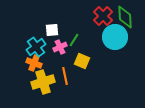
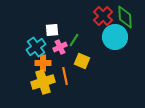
orange cross: moved 9 px right; rotated 21 degrees counterclockwise
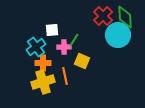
cyan circle: moved 3 px right, 2 px up
pink cross: moved 4 px right; rotated 24 degrees clockwise
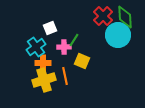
white square: moved 2 px left, 2 px up; rotated 16 degrees counterclockwise
yellow cross: moved 1 px right, 2 px up
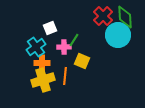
orange cross: moved 1 px left
orange line: rotated 18 degrees clockwise
yellow cross: moved 1 px left
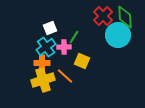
green line: moved 3 px up
cyan cross: moved 10 px right
orange line: rotated 54 degrees counterclockwise
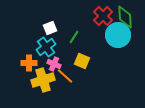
pink cross: moved 10 px left, 17 px down; rotated 24 degrees clockwise
orange cross: moved 13 px left
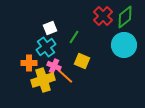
green diamond: rotated 55 degrees clockwise
cyan circle: moved 6 px right, 10 px down
pink cross: moved 2 px down
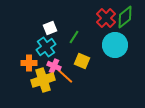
red cross: moved 3 px right, 2 px down
cyan circle: moved 9 px left
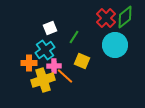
cyan cross: moved 1 px left, 3 px down
pink cross: rotated 24 degrees counterclockwise
